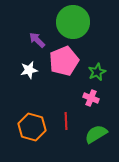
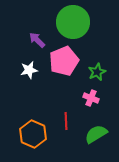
orange hexagon: moved 1 px right, 7 px down; rotated 8 degrees clockwise
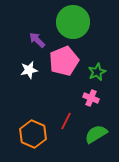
red line: rotated 30 degrees clockwise
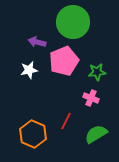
purple arrow: moved 2 px down; rotated 30 degrees counterclockwise
green star: rotated 18 degrees clockwise
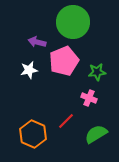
pink cross: moved 2 px left
red line: rotated 18 degrees clockwise
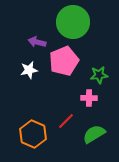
green star: moved 2 px right, 3 px down
pink cross: rotated 21 degrees counterclockwise
green semicircle: moved 2 px left
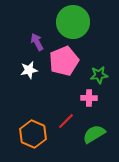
purple arrow: rotated 48 degrees clockwise
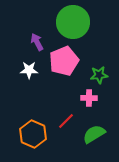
white star: rotated 12 degrees clockwise
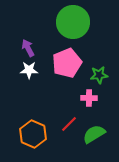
purple arrow: moved 9 px left, 6 px down
pink pentagon: moved 3 px right, 2 px down
red line: moved 3 px right, 3 px down
